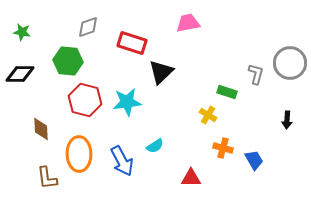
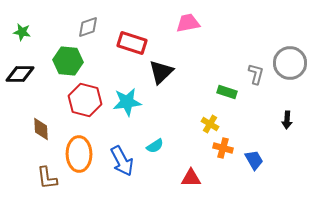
yellow cross: moved 2 px right, 9 px down
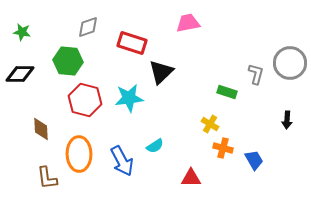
cyan star: moved 2 px right, 4 px up
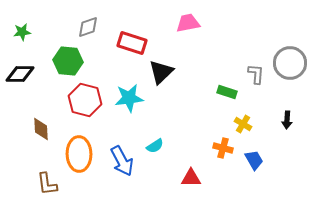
green star: rotated 18 degrees counterclockwise
gray L-shape: rotated 10 degrees counterclockwise
yellow cross: moved 33 px right
brown L-shape: moved 6 px down
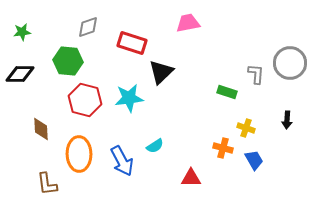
yellow cross: moved 3 px right, 4 px down; rotated 12 degrees counterclockwise
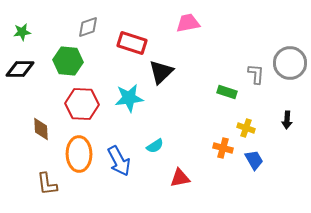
black diamond: moved 5 px up
red hexagon: moved 3 px left, 4 px down; rotated 12 degrees counterclockwise
blue arrow: moved 3 px left
red triangle: moved 11 px left; rotated 10 degrees counterclockwise
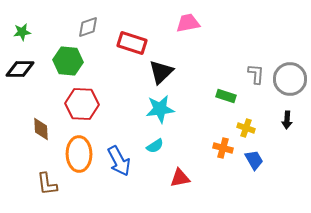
gray circle: moved 16 px down
green rectangle: moved 1 px left, 4 px down
cyan star: moved 31 px right, 11 px down
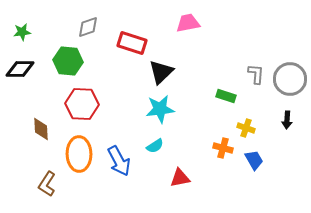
brown L-shape: rotated 40 degrees clockwise
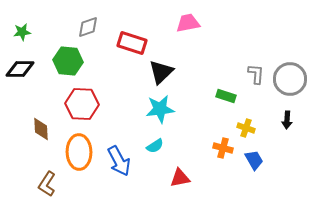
orange ellipse: moved 2 px up
